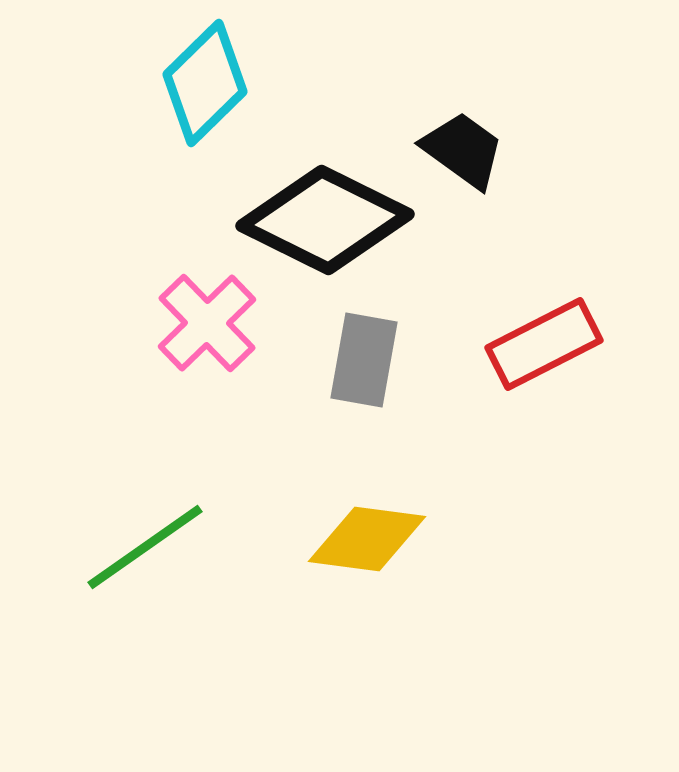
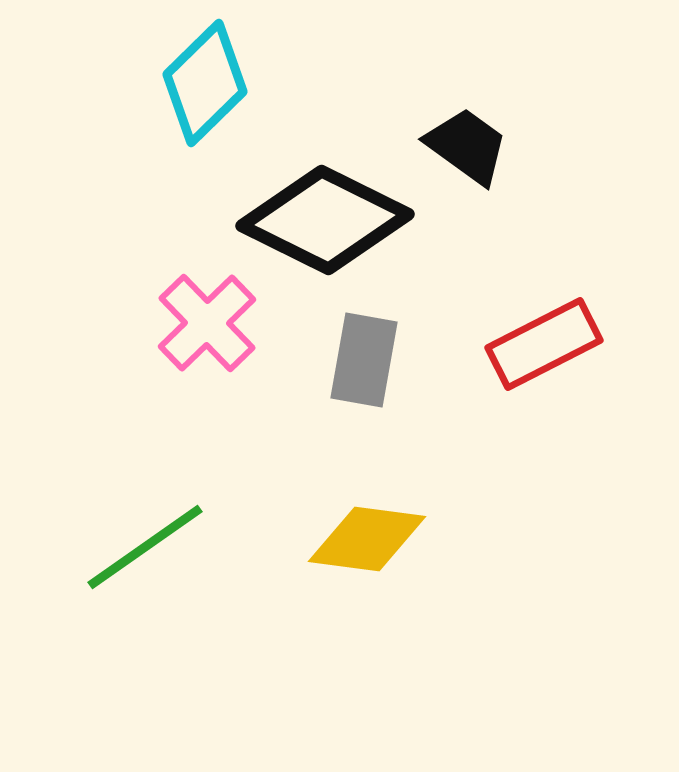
black trapezoid: moved 4 px right, 4 px up
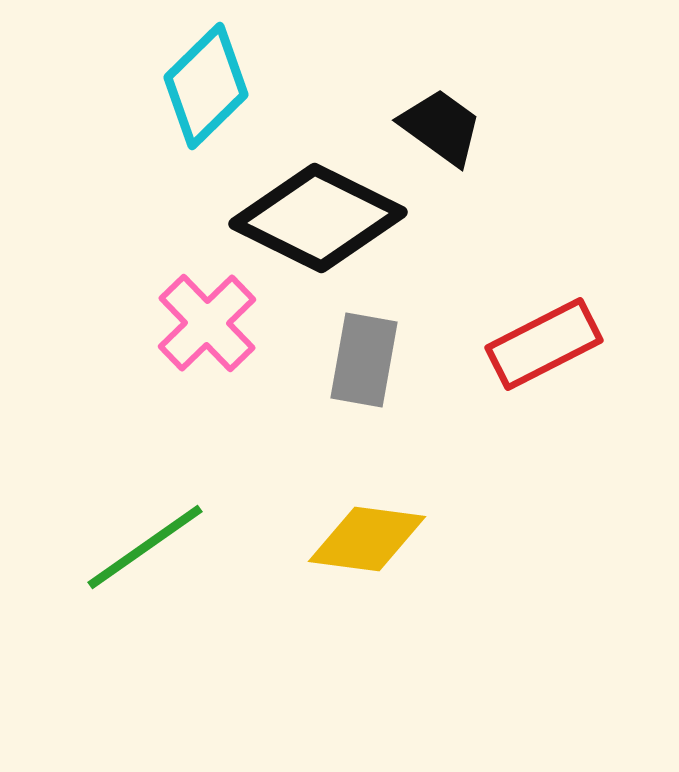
cyan diamond: moved 1 px right, 3 px down
black trapezoid: moved 26 px left, 19 px up
black diamond: moved 7 px left, 2 px up
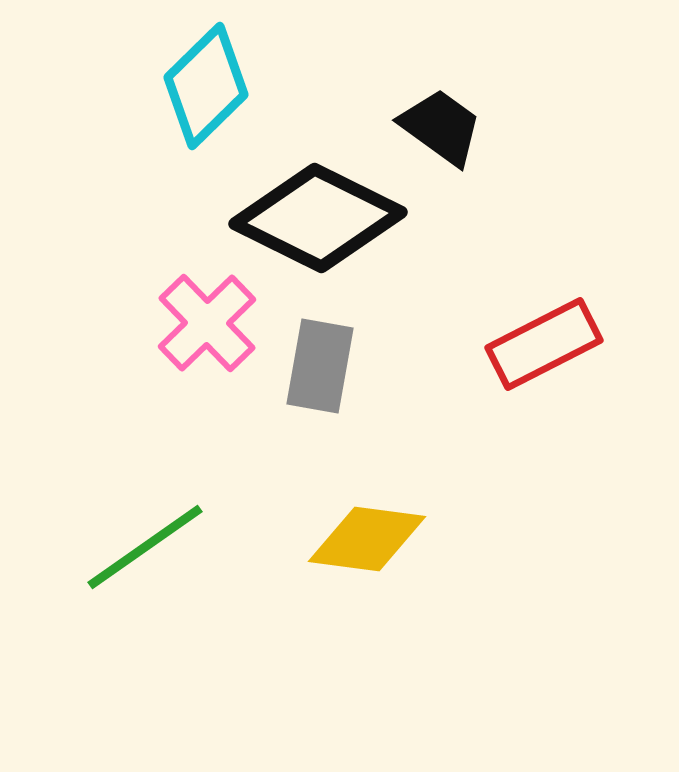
gray rectangle: moved 44 px left, 6 px down
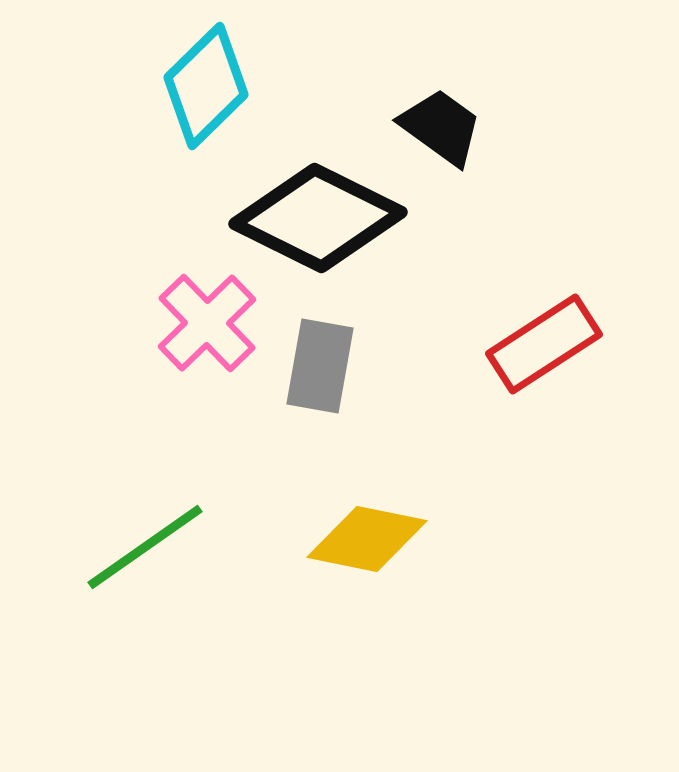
red rectangle: rotated 6 degrees counterclockwise
yellow diamond: rotated 4 degrees clockwise
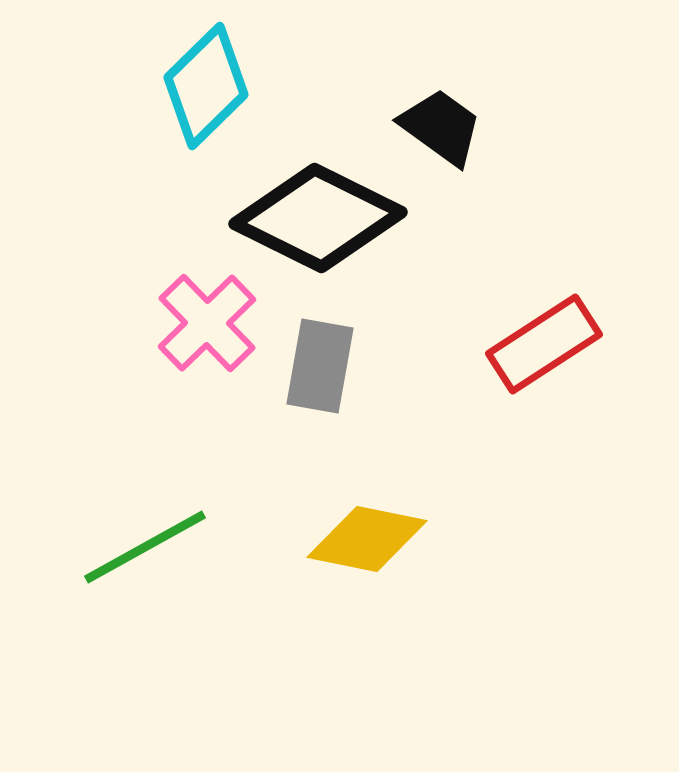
green line: rotated 6 degrees clockwise
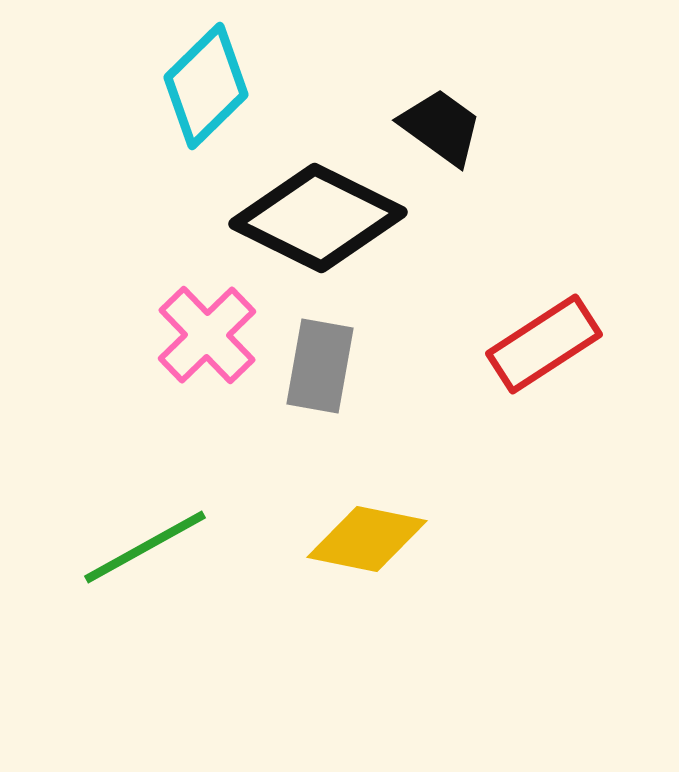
pink cross: moved 12 px down
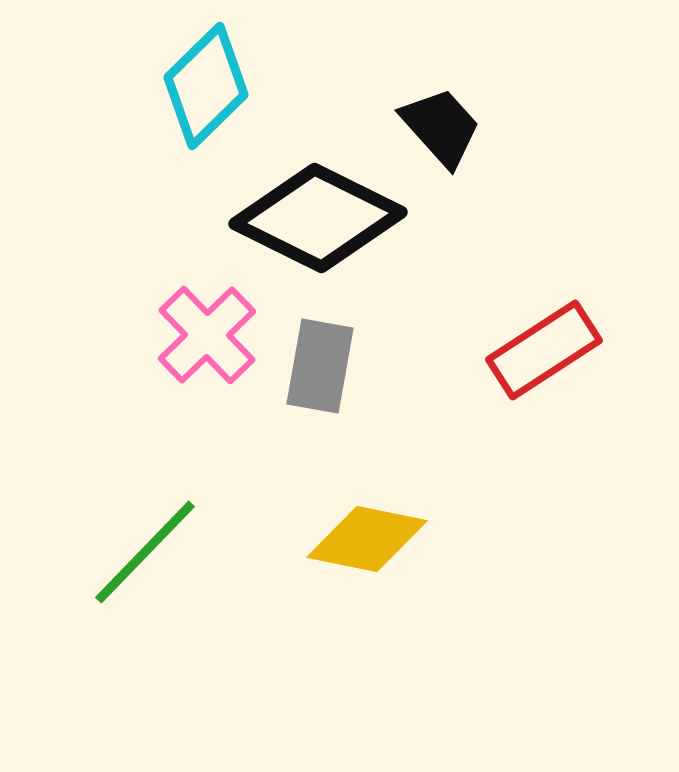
black trapezoid: rotated 12 degrees clockwise
red rectangle: moved 6 px down
green line: moved 5 px down; rotated 17 degrees counterclockwise
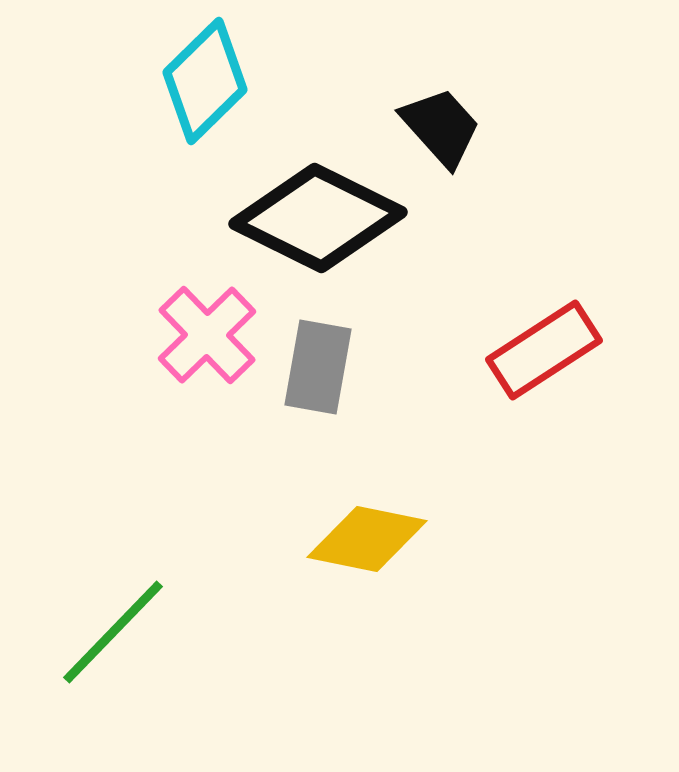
cyan diamond: moved 1 px left, 5 px up
gray rectangle: moved 2 px left, 1 px down
green line: moved 32 px left, 80 px down
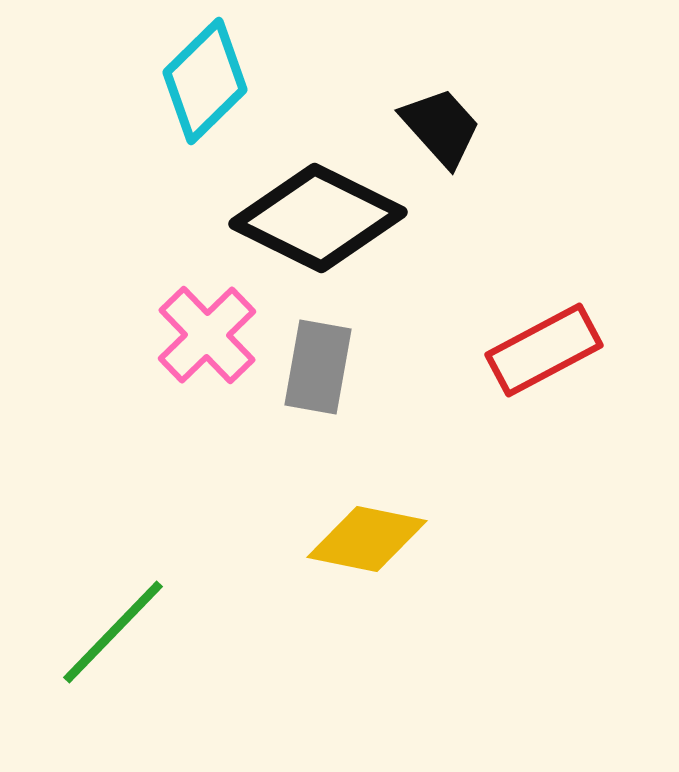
red rectangle: rotated 5 degrees clockwise
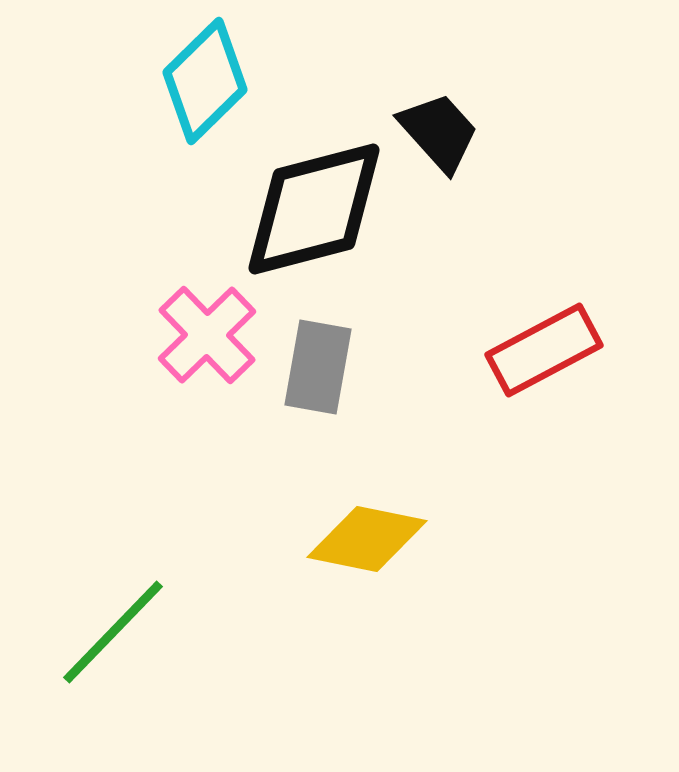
black trapezoid: moved 2 px left, 5 px down
black diamond: moved 4 px left, 9 px up; rotated 41 degrees counterclockwise
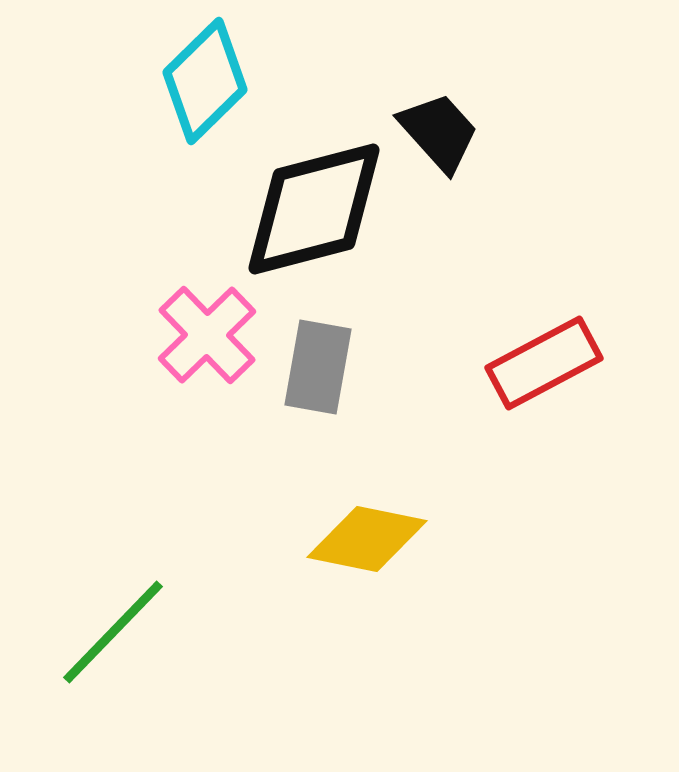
red rectangle: moved 13 px down
